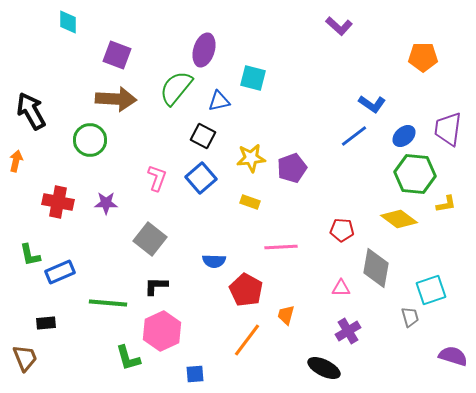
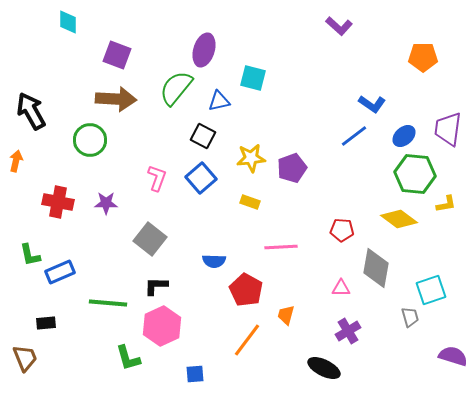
pink hexagon at (162, 331): moved 5 px up
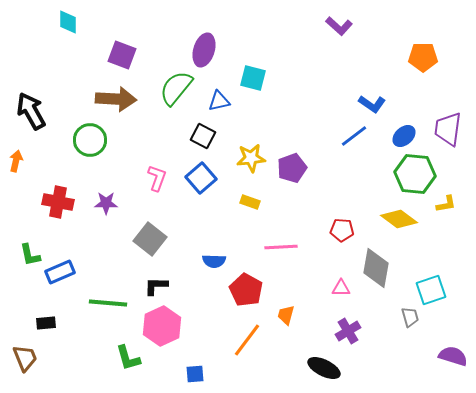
purple square at (117, 55): moved 5 px right
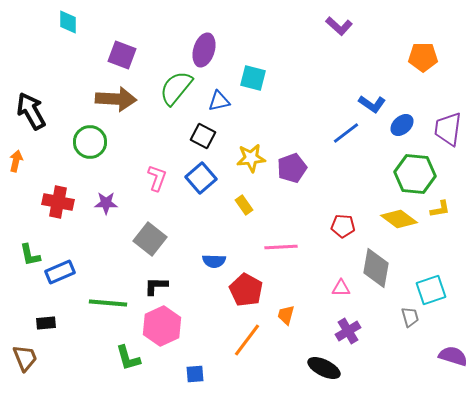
blue line at (354, 136): moved 8 px left, 3 px up
blue ellipse at (404, 136): moved 2 px left, 11 px up
green circle at (90, 140): moved 2 px down
yellow rectangle at (250, 202): moved 6 px left, 3 px down; rotated 36 degrees clockwise
yellow L-shape at (446, 204): moved 6 px left, 5 px down
red pentagon at (342, 230): moved 1 px right, 4 px up
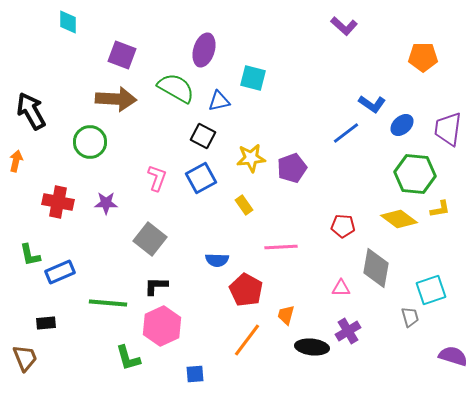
purple L-shape at (339, 26): moved 5 px right
green semicircle at (176, 88): rotated 81 degrees clockwise
blue square at (201, 178): rotated 12 degrees clockwise
blue semicircle at (214, 261): moved 3 px right, 1 px up
black ellipse at (324, 368): moved 12 px left, 21 px up; rotated 20 degrees counterclockwise
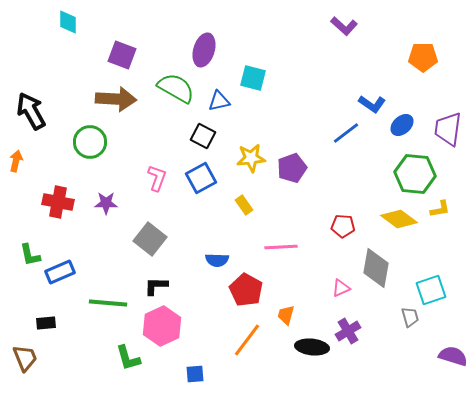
pink triangle at (341, 288): rotated 24 degrees counterclockwise
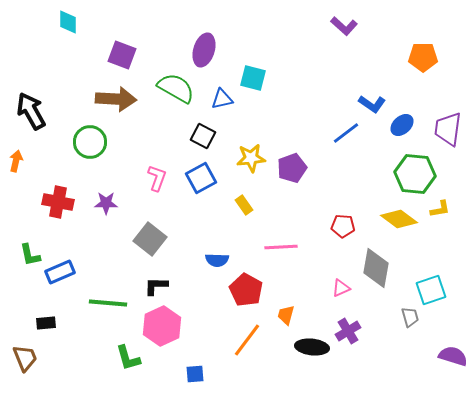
blue triangle at (219, 101): moved 3 px right, 2 px up
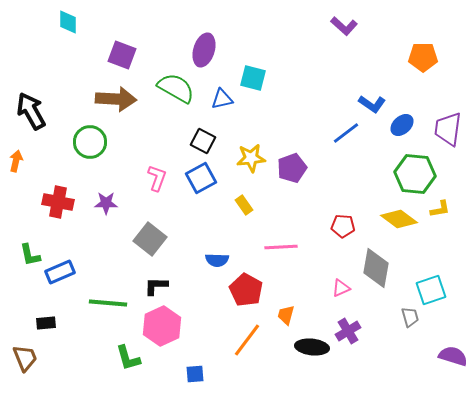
black square at (203, 136): moved 5 px down
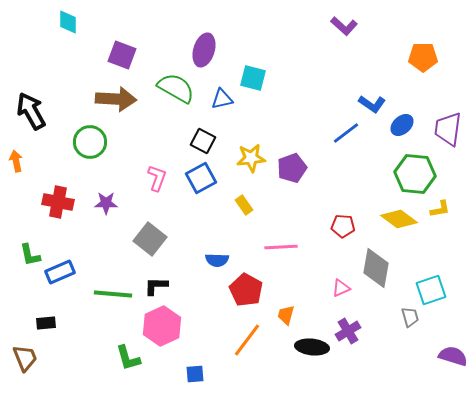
orange arrow at (16, 161): rotated 25 degrees counterclockwise
green line at (108, 303): moved 5 px right, 9 px up
